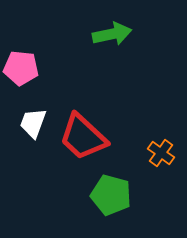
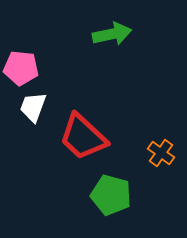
white trapezoid: moved 16 px up
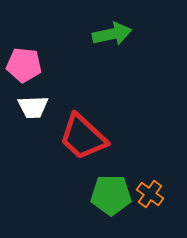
pink pentagon: moved 3 px right, 3 px up
white trapezoid: rotated 112 degrees counterclockwise
orange cross: moved 11 px left, 41 px down
green pentagon: rotated 15 degrees counterclockwise
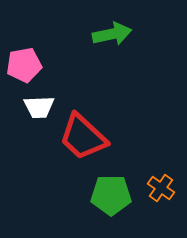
pink pentagon: rotated 16 degrees counterclockwise
white trapezoid: moved 6 px right
orange cross: moved 11 px right, 6 px up
